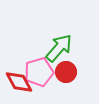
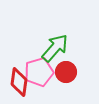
green arrow: moved 4 px left
red diamond: rotated 36 degrees clockwise
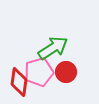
green arrow: moved 2 px left; rotated 16 degrees clockwise
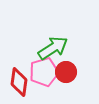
pink pentagon: moved 5 px right
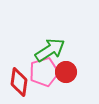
green arrow: moved 3 px left, 2 px down
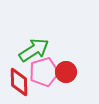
green arrow: moved 16 px left
red diamond: rotated 8 degrees counterclockwise
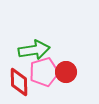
green arrow: rotated 24 degrees clockwise
